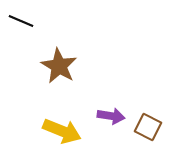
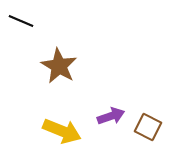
purple arrow: rotated 28 degrees counterclockwise
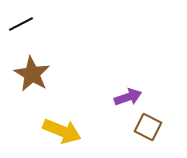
black line: moved 3 px down; rotated 50 degrees counterclockwise
brown star: moved 27 px left, 8 px down
purple arrow: moved 17 px right, 19 px up
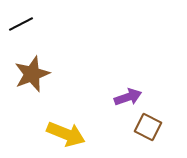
brown star: rotated 21 degrees clockwise
yellow arrow: moved 4 px right, 3 px down
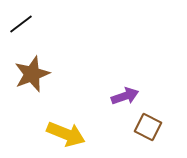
black line: rotated 10 degrees counterclockwise
purple arrow: moved 3 px left, 1 px up
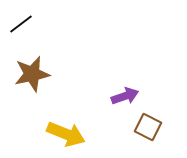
brown star: rotated 9 degrees clockwise
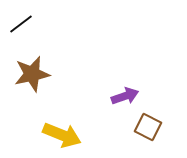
yellow arrow: moved 4 px left, 1 px down
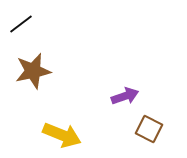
brown star: moved 1 px right, 3 px up
brown square: moved 1 px right, 2 px down
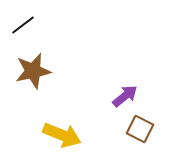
black line: moved 2 px right, 1 px down
purple arrow: rotated 20 degrees counterclockwise
brown square: moved 9 px left
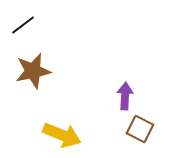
purple arrow: rotated 48 degrees counterclockwise
